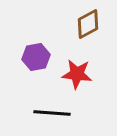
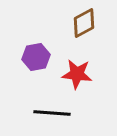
brown diamond: moved 4 px left, 1 px up
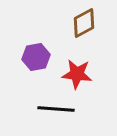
black line: moved 4 px right, 4 px up
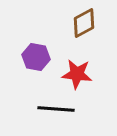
purple hexagon: rotated 20 degrees clockwise
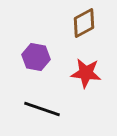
red star: moved 9 px right, 1 px up
black line: moved 14 px left; rotated 15 degrees clockwise
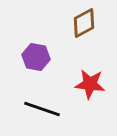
red star: moved 4 px right, 11 px down
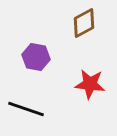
black line: moved 16 px left
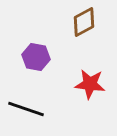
brown diamond: moved 1 px up
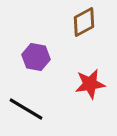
red star: rotated 16 degrees counterclockwise
black line: rotated 12 degrees clockwise
